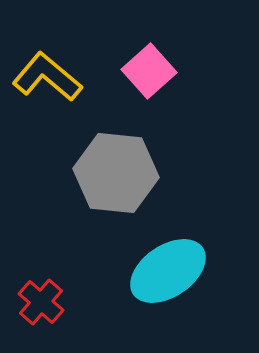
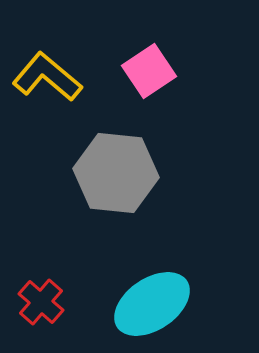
pink square: rotated 8 degrees clockwise
cyan ellipse: moved 16 px left, 33 px down
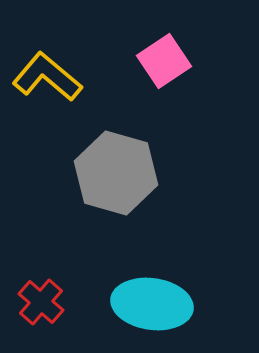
pink square: moved 15 px right, 10 px up
gray hexagon: rotated 10 degrees clockwise
cyan ellipse: rotated 42 degrees clockwise
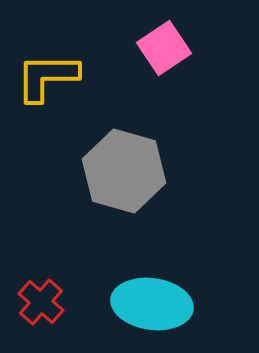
pink square: moved 13 px up
yellow L-shape: rotated 40 degrees counterclockwise
gray hexagon: moved 8 px right, 2 px up
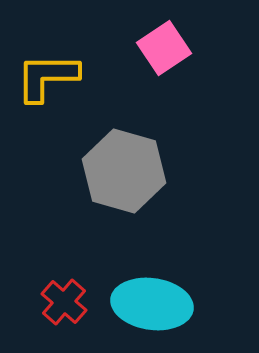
red cross: moved 23 px right
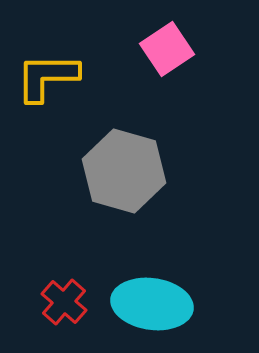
pink square: moved 3 px right, 1 px down
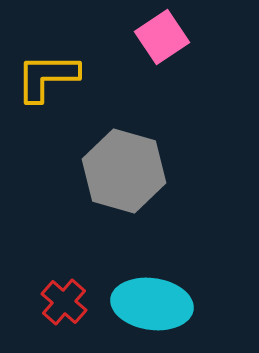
pink square: moved 5 px left, 12 px up
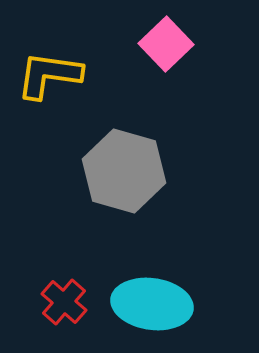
pink square: moved 4 px right, 7 px down; rotated 10 degrees counterclockwise
yellow L-shape: moved 2 px right, 2 px up; rotated 8 degrees clockwise
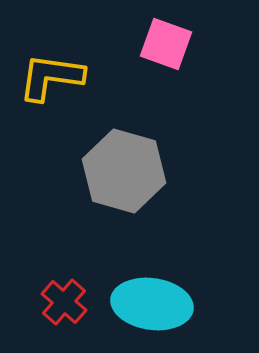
pink square: rotated 26 degrees counterclockwise
yellow L-shape: moved 2 px right, 2 px down
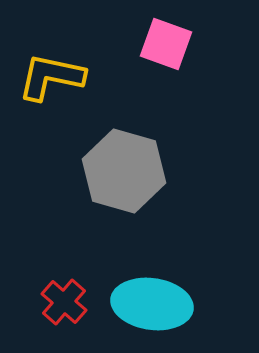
yellow L-shape: rotated 4 degrees clockwise
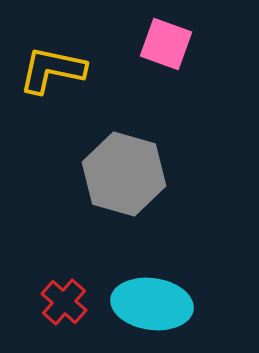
yellow L-shape: moved 1 px right, 7 px up
gray hexagon: moved 3 px down
